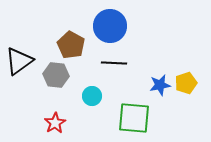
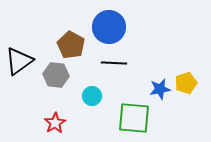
blue circle: moved 1 px left, 1 px down
blue star: moved 4 px down
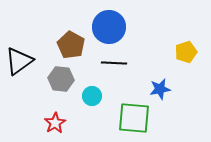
gray hexagon: moved 5 px right, 4 px down
yellow pentagon: moved 31 px up
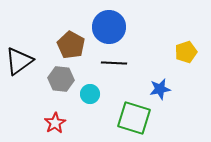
cyan circle: moved 2 px left, 2 px up
green square: rotated 12 degrees clockwise
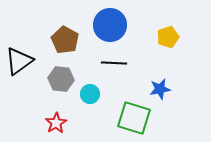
blue circle: moved 1 px right, 2 px up
brown pentagon: moved 6 px left, 5 px up
yellow pentagon: moved 18 px left, 15 px up
red star: moved 1 px right
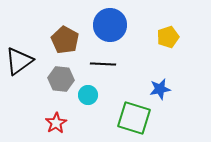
black line: moved 11 px left, 1 px down
cyan circle: moved 2 px left, 1 px down
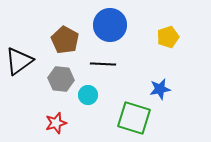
red star: rotated 15 degrees clockwise
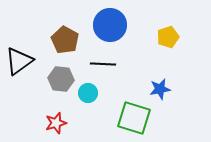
cyan circle: moved 2 px up
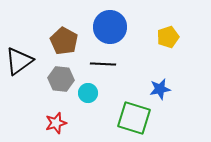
blue circle: moved 2 px down
brown pentagon: moved 1 px left, 1 px down
